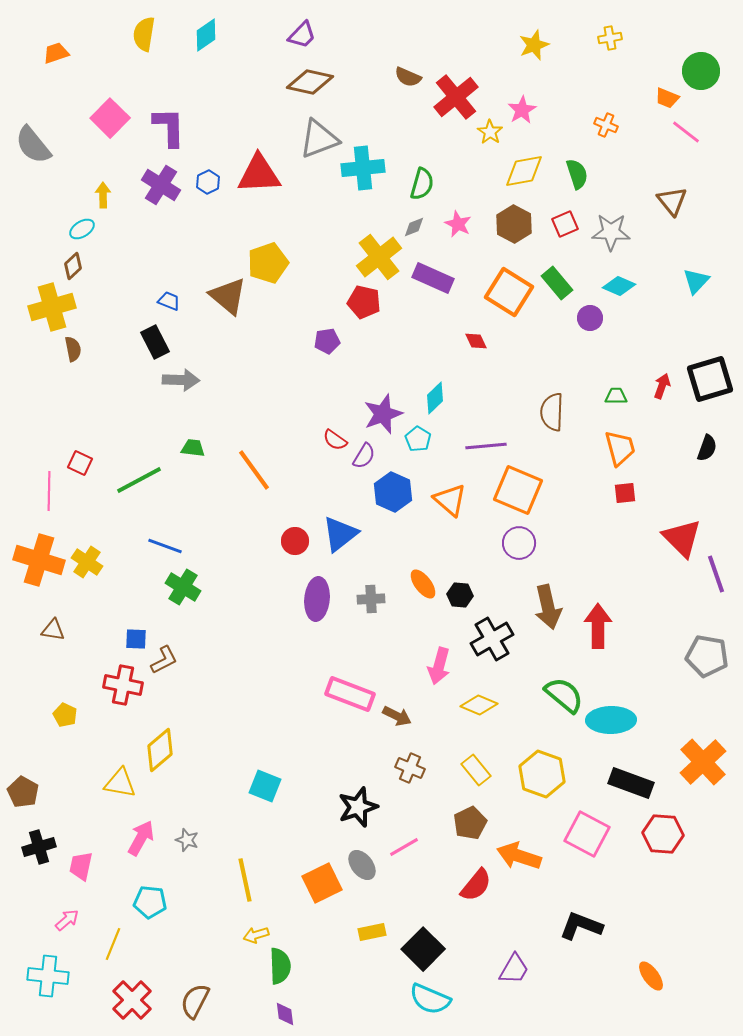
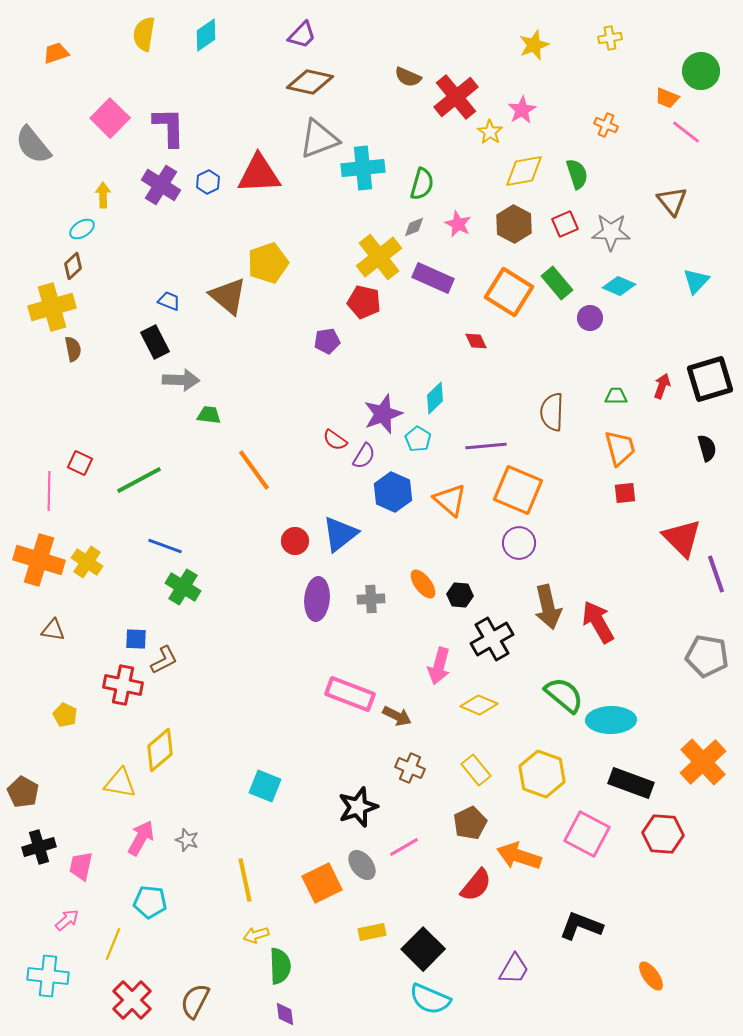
green trapezoid at (193, 448): moved 16 px right, 33 px up
black semicircle at (707, 448): rotated 36 degrees counterclockwise
red arrow at (598, 626): moved 4 px up; rotated 30 degrees counterclockwise
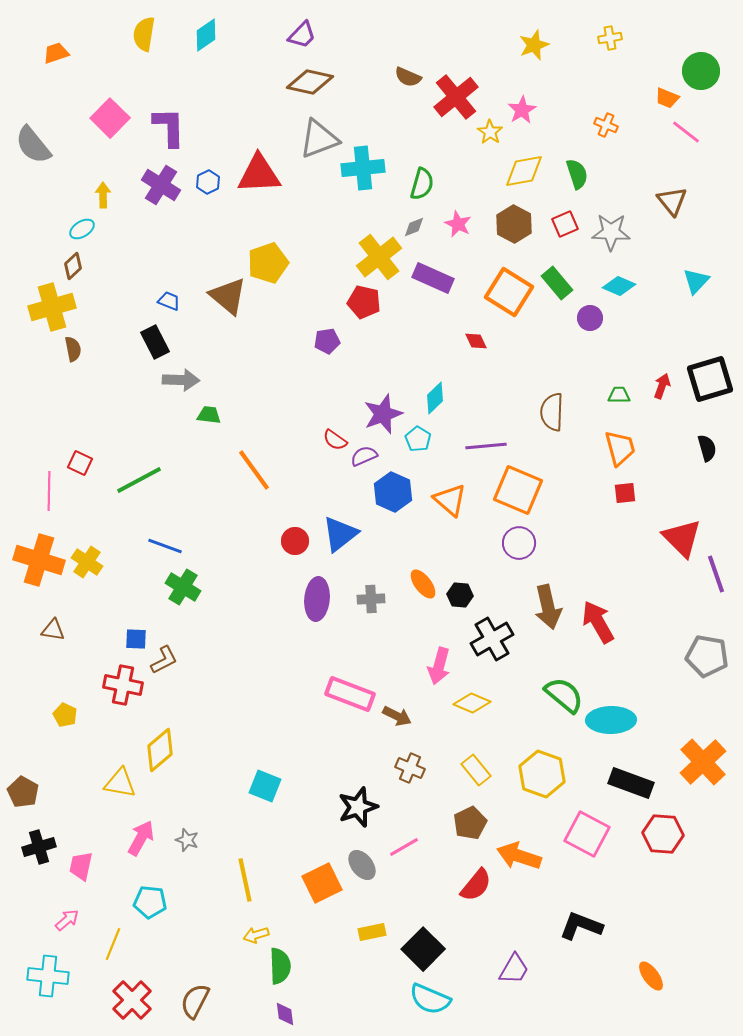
green trapezoid at (616, 396): moved 3 px right, 1 px up
purple semicircle at (364, 456): rotated 144 degrees counterclockwise
yellow diamond at (479, 705): moved 7 px left, 2 px up
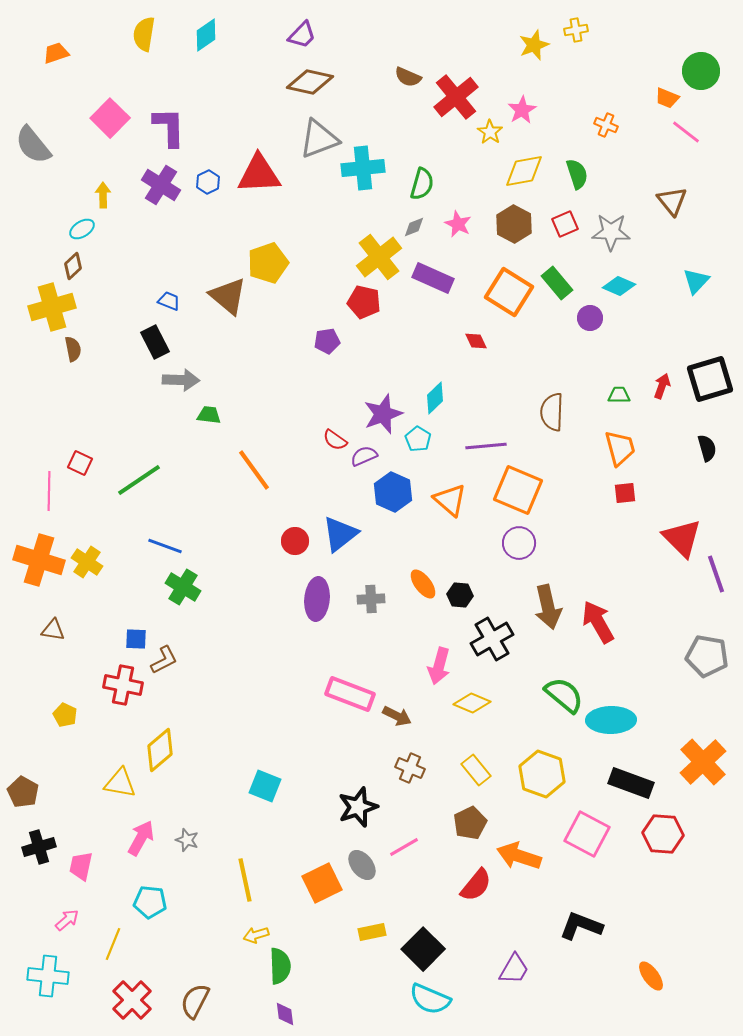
yellow cross at (610, 38): moved 34 px left, 8 px up
green line at (139, 480): rotated 6 degrees counterclockwise
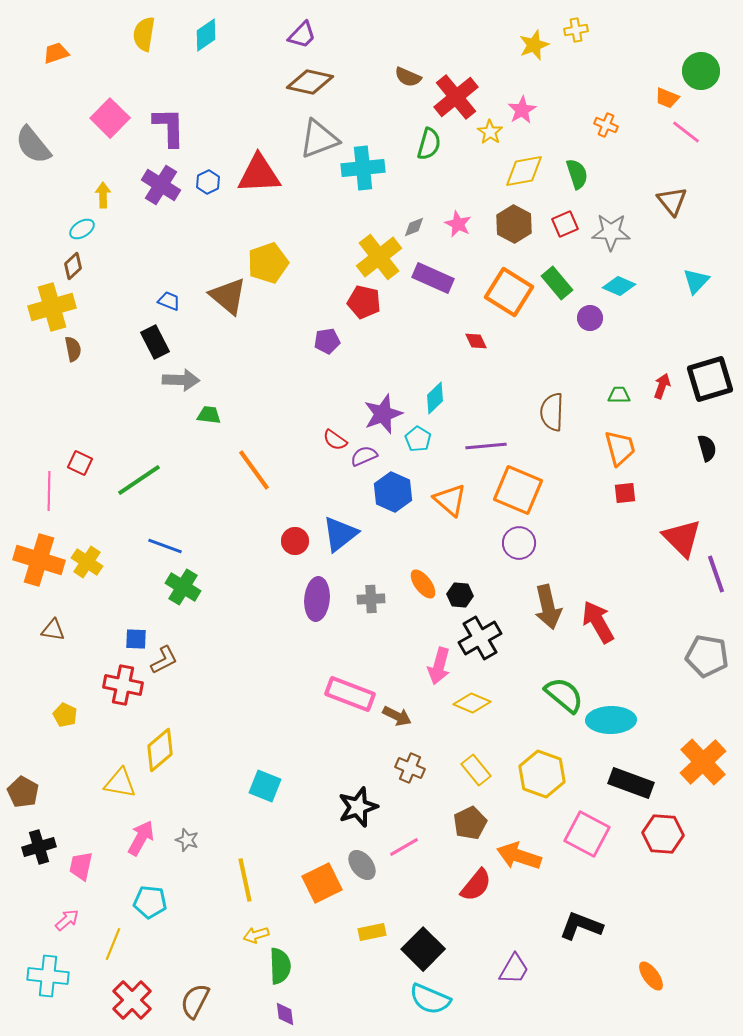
green semicircle at (422, 184): moved 7 px right, 40 px up
black cross at (492, 639): moved 12 px left, 1 px up
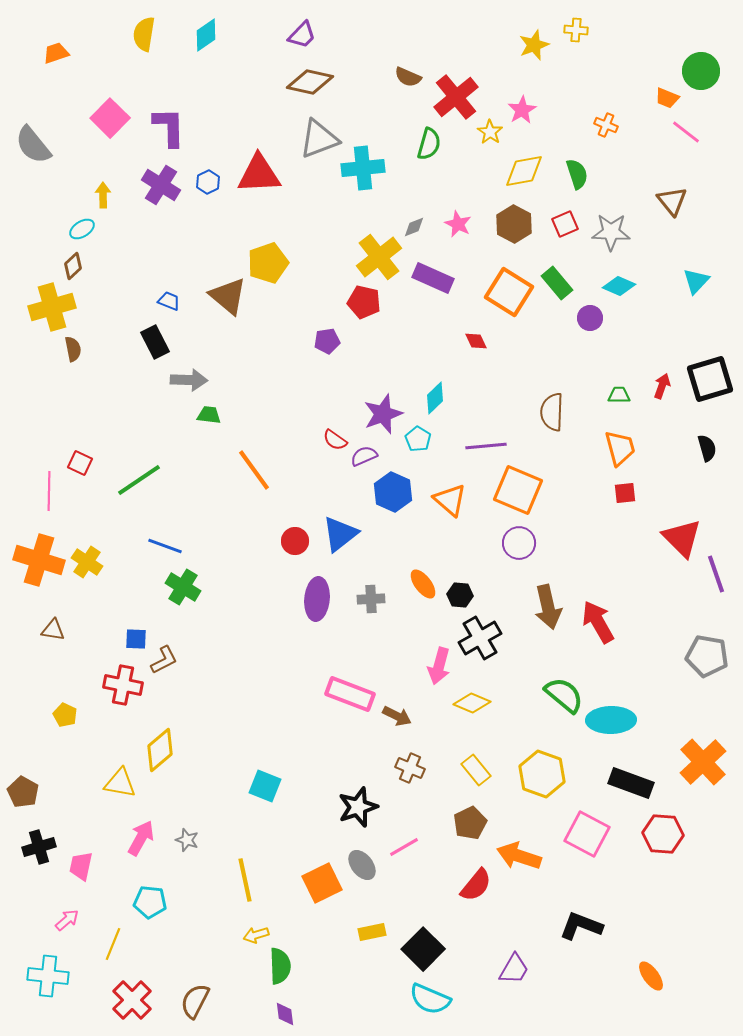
yellow cross at (576, 30): rotated 15 degrees clockwise
gray arrow at (181, 380): moved 8 px right
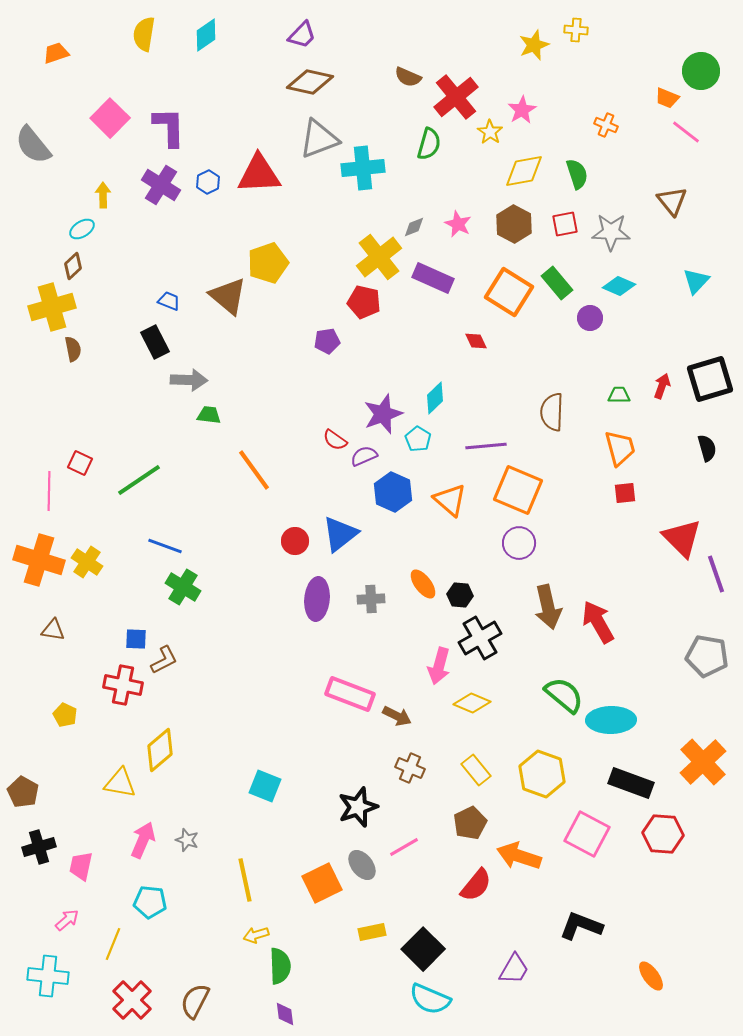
red square at (565, 224): rotated 12 degrees clockwise
pink arrow at (141, 838): moved 2 px right, 2 px down; rotated 6 degrees counterclockwise
